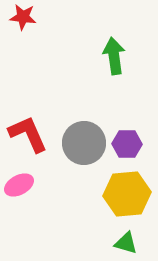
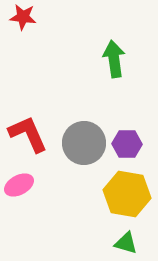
green arrow: moved 3 px down
yellow hexagon: rotated 15 degrees clockwise
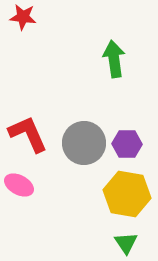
pink ellipse: rotated 56 degrees clockwise
green triangle: rotated 40 degrees clockwise
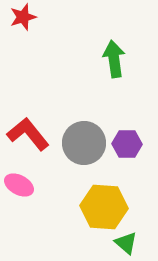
red star: rotated 24 degrees counterclockwise
red L-shape: rotated 15 degrees counterclockwise
yellow hexagon: moved 23 px left, 13 px down; rotated 6 degrees counterclockwise
green triangle: rotated 15 degrees counterclockwise
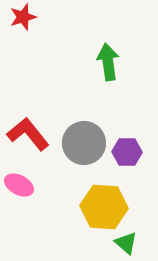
green arrow: moved 6 px left, 3 px down
purple hexagon: moved 8 px down
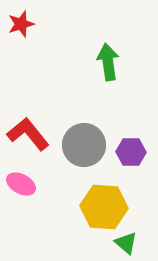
red star: moved 2 px left, 7 px down
gray circle: moved 2 px down
purple hexagon: moved 4 px right
pink ellipse: moved 2 px right, 1 px up
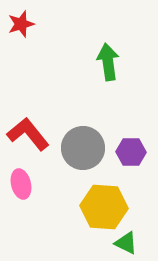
gray circle: moved 1 px left, 3 px down
pink ellipse: rotated 48 degrees clockwise
green triangle: rotated 15 degrees counterclockwise
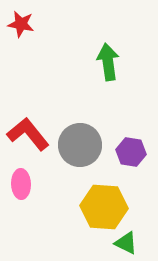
red star: rotated 28 degrees clockwise
gray circle: moved 3 px left, 3 px up
purple hexagon: rotated 8 degrees clockwise
pink ellipse: rotated 12 degrees clockwise
